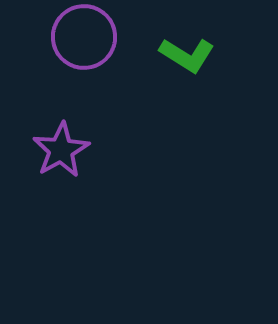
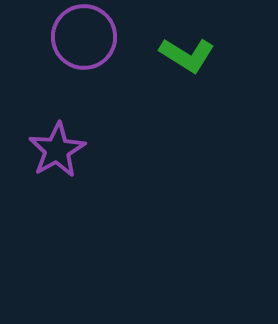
purple star: moved 4 px left
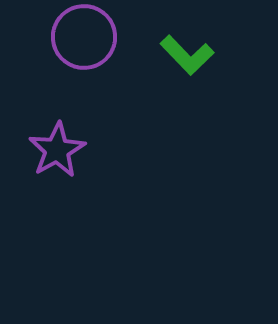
green L-shape: rotated 14 degrees clockwise
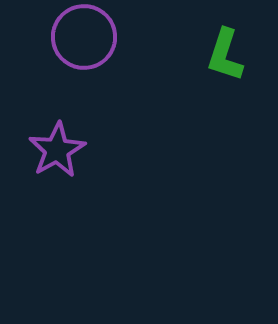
green L-shape: moved 38 px right; rotated 62 degrees clockwise
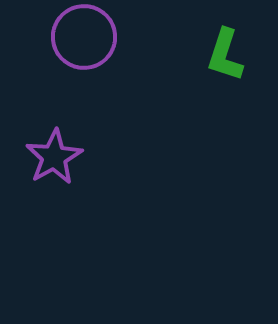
purple star: moved 3 px left, 7 px down
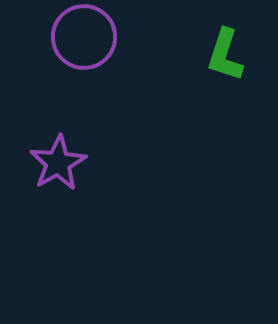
purple star: moved 4 px right, 6 px down
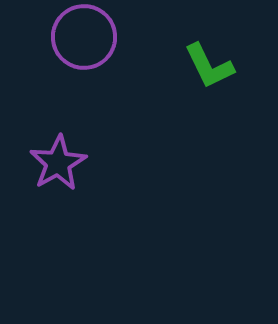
green L-shape: moved 16 px left, 11 px down; rotated 44 degrees counterclockwise
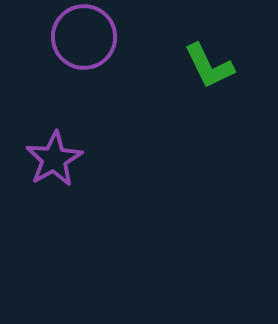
purple star: moved 4 px left, 4 px up
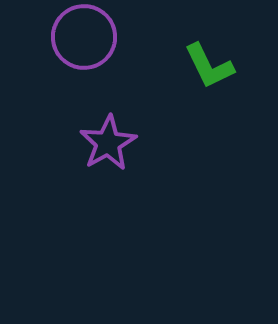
purple star: moved 54 px right, 16 px up
